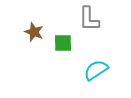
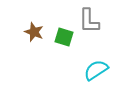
gray L-shape: moved 2 px down
green square: moved 1 px right, 6 px up; rotated 18 degrees clockwise
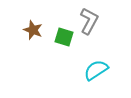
gray L-shape: rotated 152 degrees counterclockwise
brown star: moved 1 px left, 2 px up
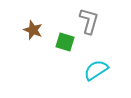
gray L-shape: rotated 12 degrees counterclockwise
green square: moved 1 px right, 5 px down
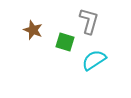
cyan semicircle: moved 2 px left, 10 px up
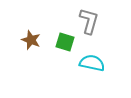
brown star: moved 2 px left, 10 px down
cyan semicircle: moved 2 px left, 3 px down; rotated 45 degrees clockwise
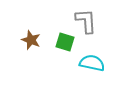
gray L-shape: moved 3 px left; rotated 20 degrees counterclockwise
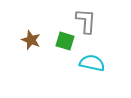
gray L-shape: rotated 8 degrees clockwise
green square: moved 1 px up
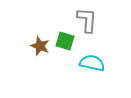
gray L-shape: moved 1 px right, 1 px up
brown star: moved 9 px right, 6 px down
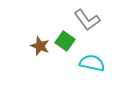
gray L-shape: rotated 140 degrees clockwise
green square: rotated 18 degrees clockwise
